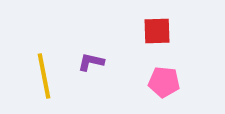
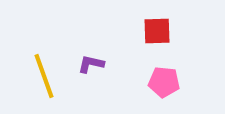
purple L-shape: moved 2 px down
yellow line: rotated 9 degrees counterclockwise
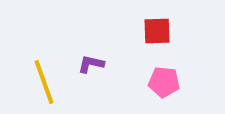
yellow line: moved 6 px down
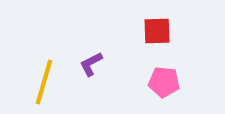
purple L-shape: rotated 40 degrees counterclockwise
yellow line: rotated 36 degrees clockwise
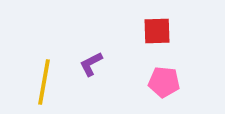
yellow line: rotated 6 degrees counterclockwise
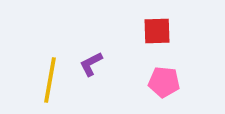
yellow line: moved 6 px right, 2 px up
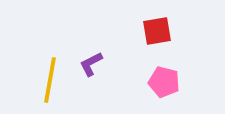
red square: rotated 8 degrees counterclockwise
pink pentagon: rotated 8 degrees clockwise
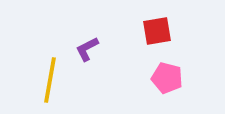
purple L-shape: moved 4 px left, 15 px up
pink pentagon: moved 3 px right, 4 px up
